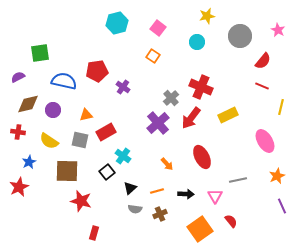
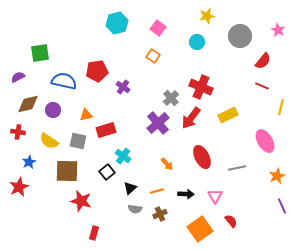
red rectangle at (106, 132): moved 2 px up; rotated 12 degrees clockwise
gray square at (80, 140): moved 2 px left, 1 px down
gray line at (238, 180): moved 1 px left, 12 px up
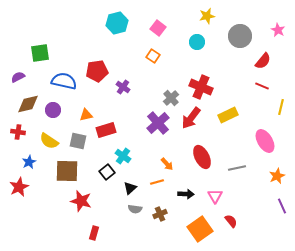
orange line at (157, 191): moved 9 px up
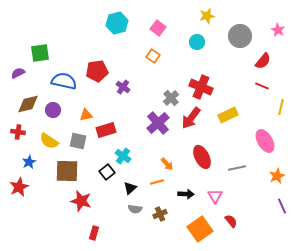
purple semicircle at (18, 77): moved 4 px up
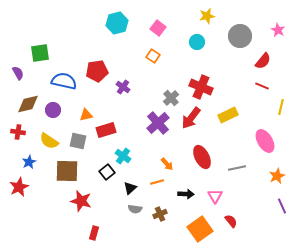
purple semicircle at (18, 73): rotated 88 degrees clockwise
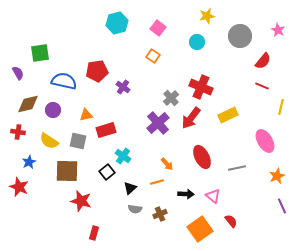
red star at (19, 187): rotated 24 degrees counterclockwise
pink triangle at (215, 196): moved 2 px left; rotated 21 degrees counterclockwise
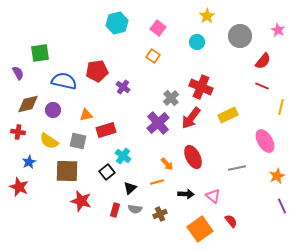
yellow star at (207, 16): rotated 21 degrees counterclockwise
red ellipse at (202, 157): moved 9 px left
red rectangle at (94, 233): moved 21 px right, 23 px up
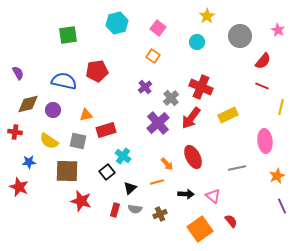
green square at (40, 53): moved 28 px right, 18 px up
purple cross at (123, 87): moved 22 px right; rotated 16 degrees clockwise
red cross at (18, 132): moved 3 px left
pink ellipse at (265, 141): rotated 25 degrees clockwise
blue star at (29, 162): rotated 24 degrees clockwise
